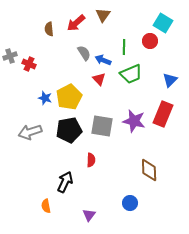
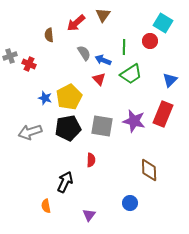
brown semicircle: moved 6 px down
green trapezoid: rotated 10 degrees counterclockwise
black pentagon: moved 1 px left, 2 px up
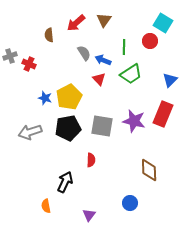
brown triangle: moved 1 px right, 5 px down
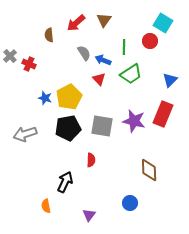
gray cross: rotated 24 degrees counterclockwise
gray arrow: moved 5 px left, 2 px down
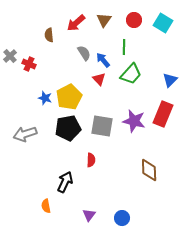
red circle: moved 16 px left, 21 px up
blue arrow: rotated 28 degrees clockwise
green trapezoid: rotated 15 degrees counterclockwise
blue circle: moved 8 px left, 15 px down
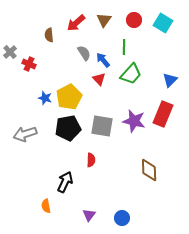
gray cross: moved 4 px up
